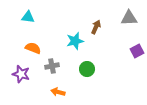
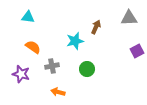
orange semicircle: moved 1 px up; rotated 14 degrees clockwise
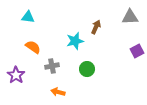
gray triangle: moved 1 px right, 1 px up
purple star: moved 5 px left, 1 px down; rotated 18 degrees clockwise
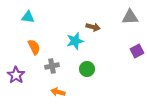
brown arrow: moved 3 px left; rotated 80 degrees clockwise
orange semicircle: moved 1 px right; rotated 28 degrees clockwise
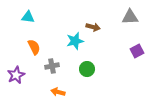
purple star: rotated 12 degrees clockwise
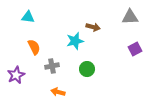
purple square: moved 2 px left, 2 px up
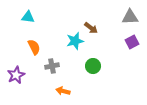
brown arrow: moved 2 px left, 1 px down; rotated 24 degrees clockwise
purple square: moved 3 px left, 7 px up
green circle: moved 6 px right, 3 px up
orange arrow: moved 5 px right, 1 px up
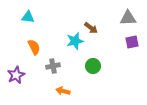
gray triangle: moved 2 px left, 1 px down
purple square: rotated 16 degrees clockwise
gray cross: moved 1 px right
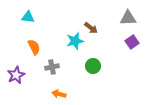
purple square: rotated 24 degrees counterclockwise
gray cross: moved 1 px left, 1 px down
orange arrow: moved 4 px left, 3 px down
